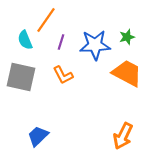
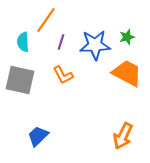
cyan semicircle: moved 2 px left, 2 px down; rotated 18 degrees clockwise
gray square: moved 1 px left, 3 px down
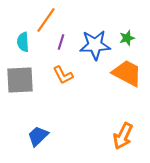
green star: moved 1 px down
gray square: rotated 16 degrees counterclockwise
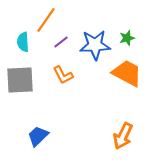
purple line: rotated 35 degrees clockwise
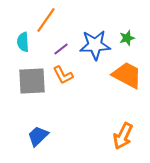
purple line: moved 7 px down
orange trapezoid: moved 2 px down
gray square: moved 12 px right, 1 px down
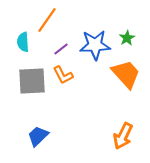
orange line: moved 1 px right
green star: rotated 14 degrees counterclockwise
orange trapezoid: moved 1 px left, 1 px up; rotated 20 degrees clockwise
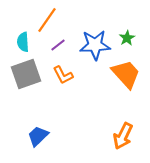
purple line: moved 3 px left, 4 px up
gray square: moved 6 px left, 7 px up; rotated 16 degrees counterclockwise
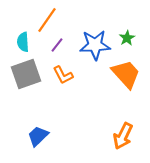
purple line: moved 1 px left; rotated 14 degrees counterclockwise
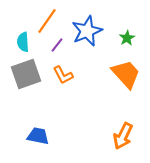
orange line: moved 1 px down
blue star: moved 8 px left, 14 px up; rotated 20 degrees counterclockwise
blue trapezoid: rotated 55 degrees clockwise
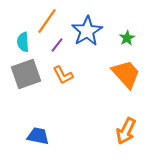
blue star: rotated 8 degrees counterclockwise
orange arrow: moved 3 px right, 5 px up
